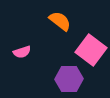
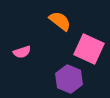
pink square: moved 2 px left, 1 px up; rotated 12 degrees counterclockwise
purple hexagon: rotated 24 degrees clockwise
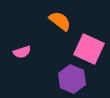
purple hexagon: moved 3 px right
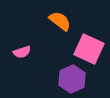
purple hexagon: rotated 12 degrees clockwise
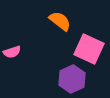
pink semicircle: moved 10 px left
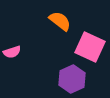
pink square: moved 1 px right, 2 px up
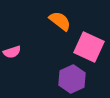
pink square: moved 1 px left
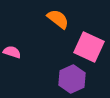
orange semicircle: moved 2 px left, 2 px up
pink semicircle: rotated 144 degrees counterclockwise
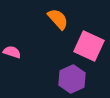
orange semicircle: rotated 10 degrees clockwise
pink square: moved 1 px up
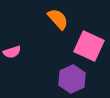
pink semicircle: rotated 144 degrees clockwise
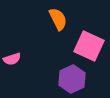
orange semicircle: rotated 15 degrees clockwise
pink semicircle: moved 7 px down
